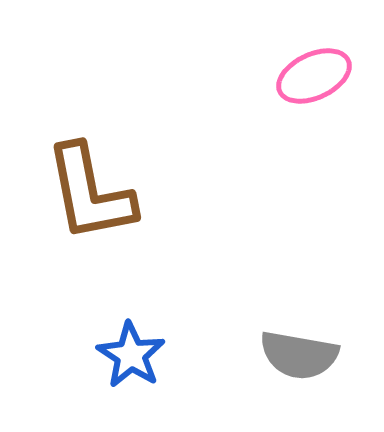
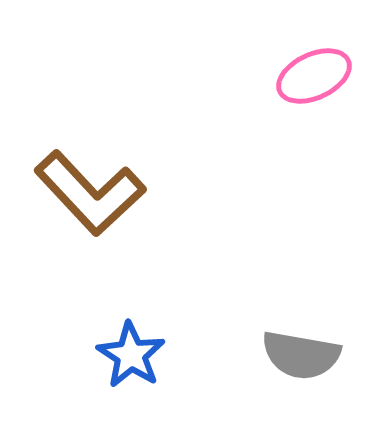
brown L-shape: rotated 32 degrees counterclockwise
gray semicircle: moved 2 px right
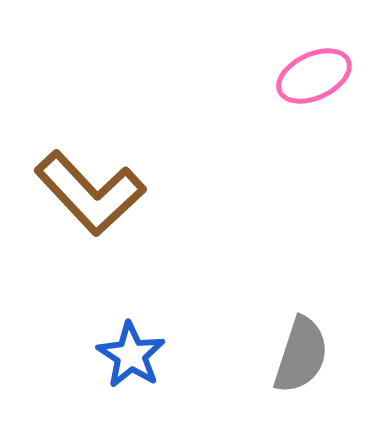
gray semicircle: rotated 82 degrees counterclockwise
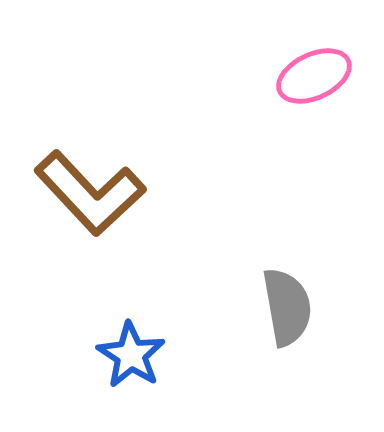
gray semicircle: moved 14 px left, 48 px up; rotated 28 degrees counterclockwise
